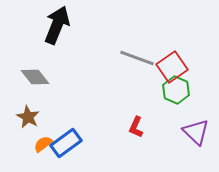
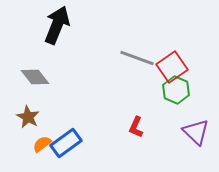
orange semicircle: moved 1 px left
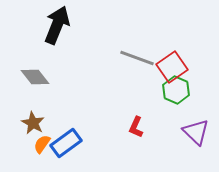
brown star: moved 5 px right, 6 px down
orange semicircle: rotated 18 degrees counterclockwise
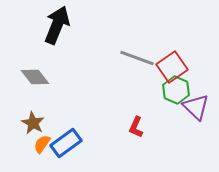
purple triangle: moved 25 px up
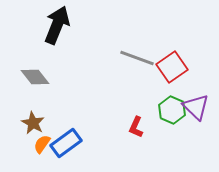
green hexagon: moved 4 px left, 20 px down
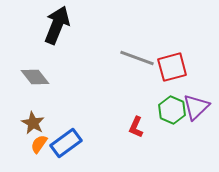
red square: rotated 20 degrees clockwise
purple triangle: rotated 32 degrees clockwise
orange semicircle: moved 3 px left
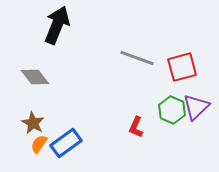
red square: moved 10 px right
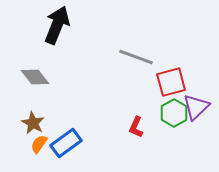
gray line: moved 1 px left, 1 px up
red square: moved 11 px left, 15 px down
green hexagon: moved 2 px right, 3 px down; rotated 8 degrees clockwise
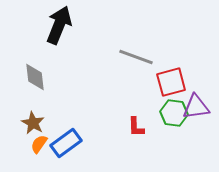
black arrow: moved 2 px right
gray diamond: rotated 32 degrees clockwise
purple triangle: rotated 36 degrees clockwise
green hexagon: rotated 24 degrees counterclockwise
red L-shape: rotated 25 degrees counterclockwise
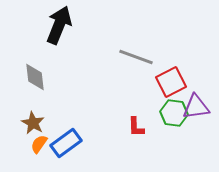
red square: rotated 12 degrees counterclockwise
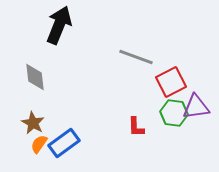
blue rectangle: moved 2 px left
